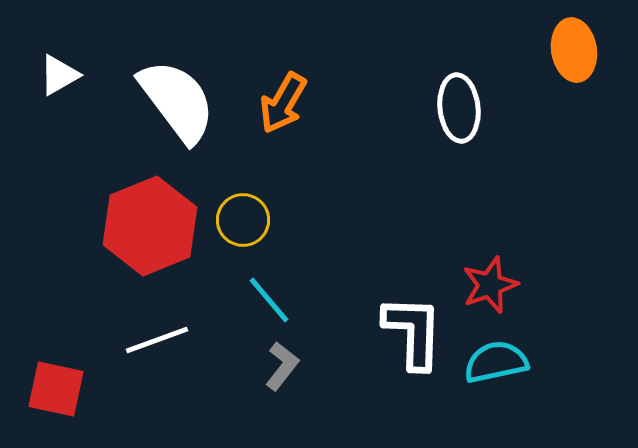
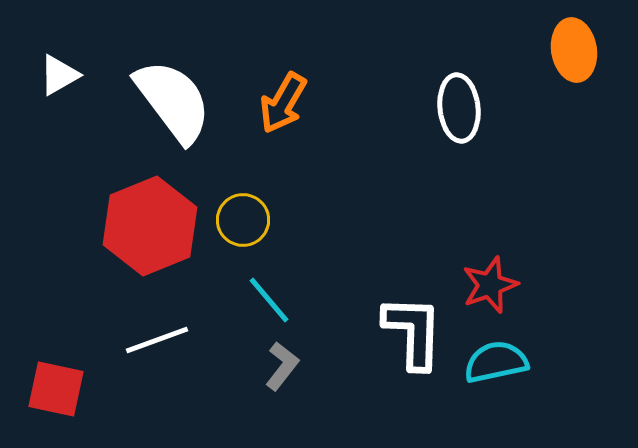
white semicircle: moved 4 px left
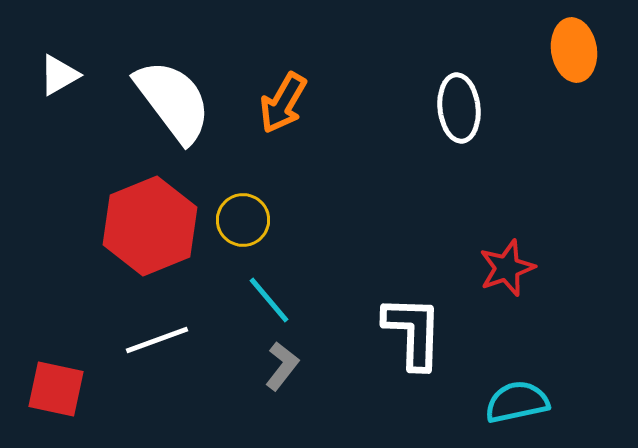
red star: moved 17 px right, 17 px up
cyan semicircle: moved 21 px right, 40 px down
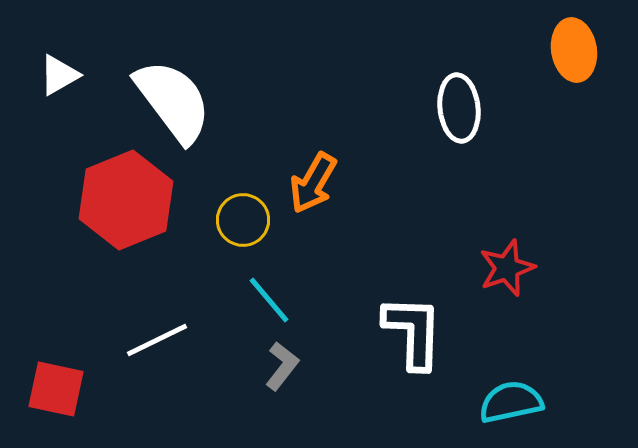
orange arrow: moved 30 px right, 80 px down
red hexagon: moved 24 px left, 26 px up
white line: rotated 6 degrees counterclockwise
cyan semicircle: moved 6 px left
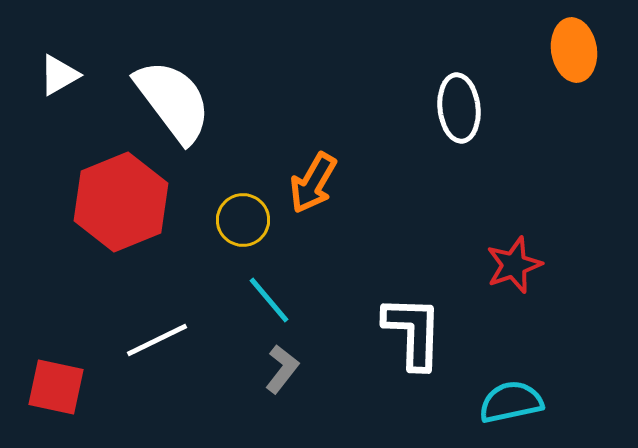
red hexagon: moved 5 px left, 2 px down
red star: moved 7 px right, 3 px up
gray L-shape: moved 3 px down
red square: moved 2 px up
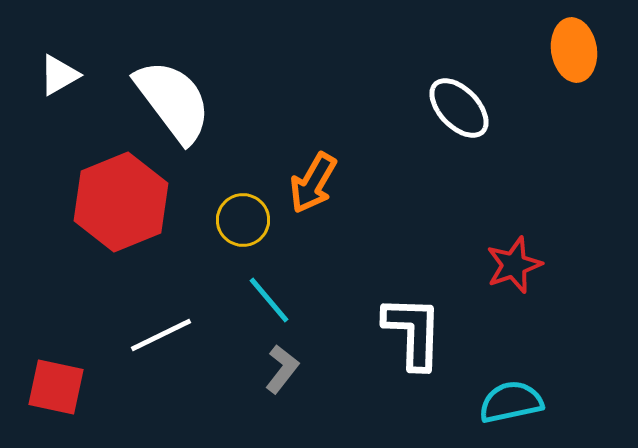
white ellipse: rotated 38 degrees counterclockwise
white line: moved 4 px right, 5 px up
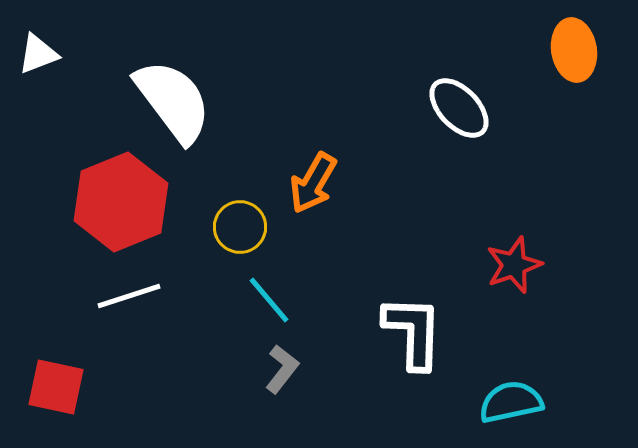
white triangle: moved 21 px left, 21 px up; rotated 9 degrees clockwise
yellow circle: moved 3 px left, 7 px down
white line: moved 32 px left, 39 px up; rotated 8 degrees clockwise
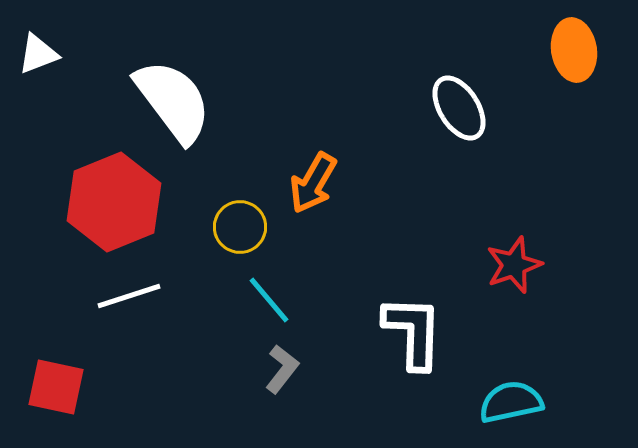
white ellipse: rotated 12 degrees clockwise
red hexagon: moved 7 px left
